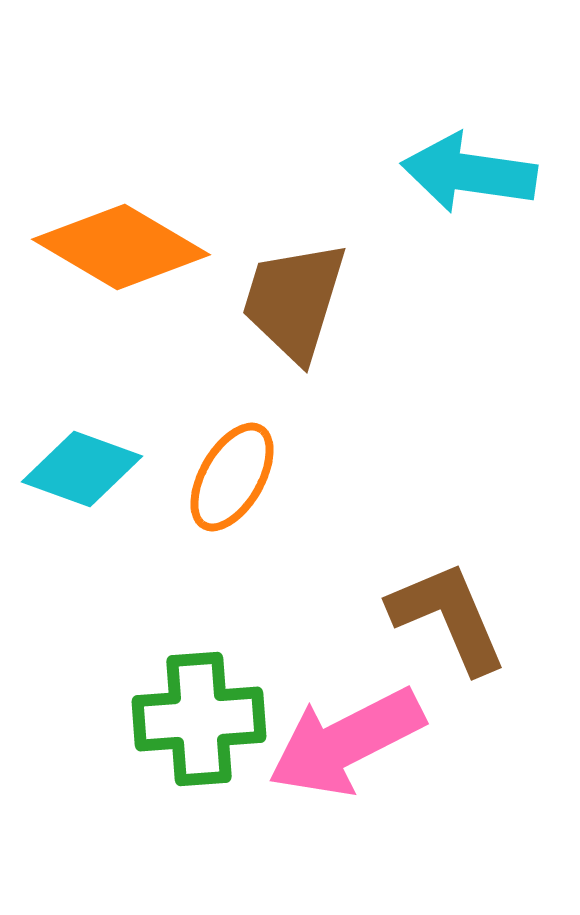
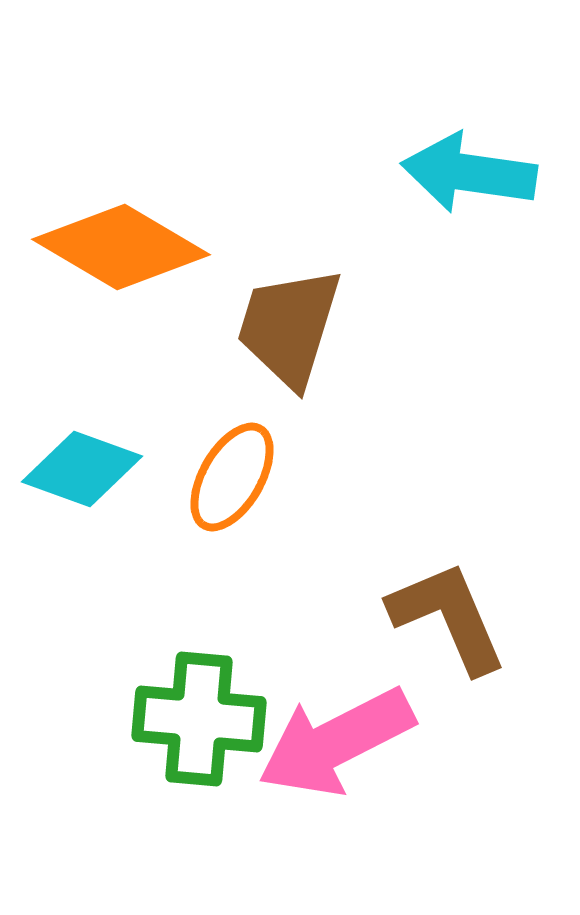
brown trapezoid: moved 5 px left, 26 px down
green cross: rotated 9 degrees clockwise
pink arrow: moved 10 px left
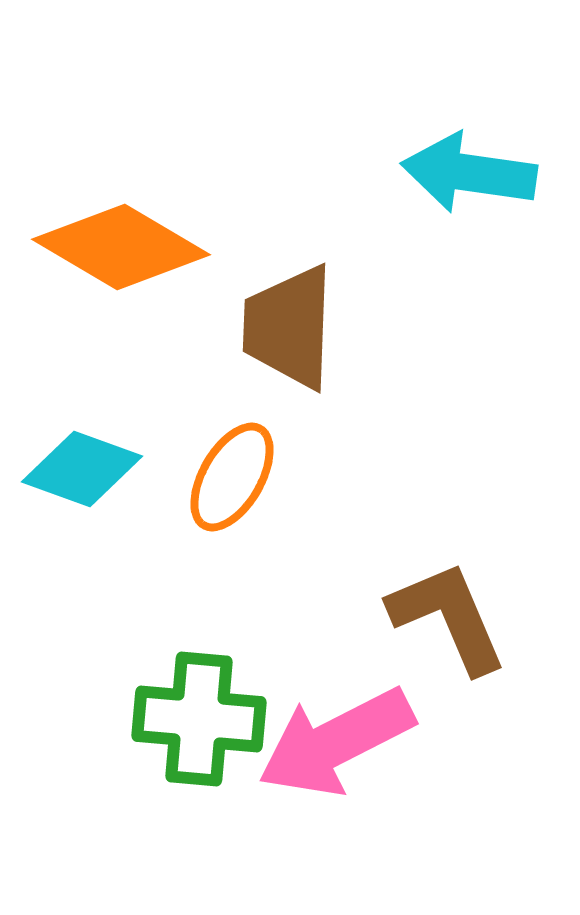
brown trapezoid: rotated 15 degrees counterclockwise
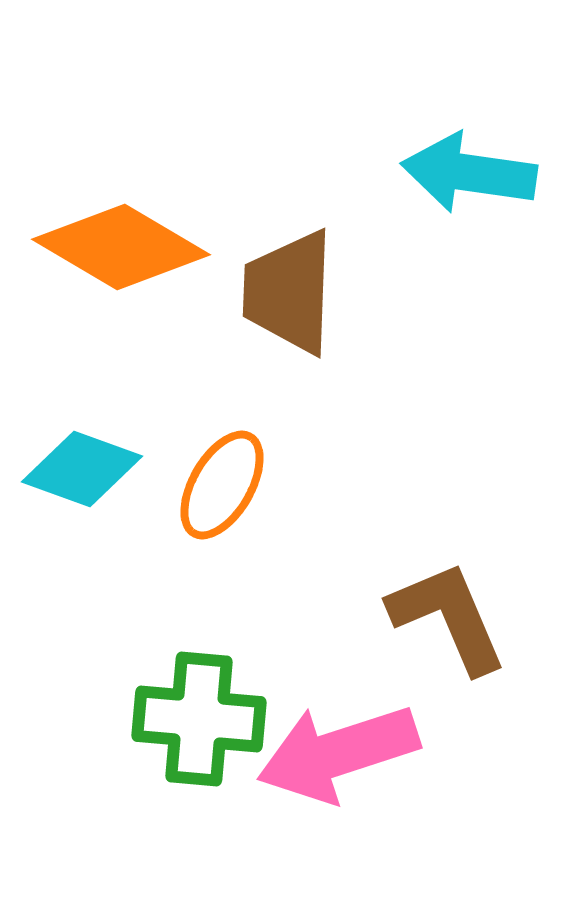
brown trapezoid: moved 35 px up
orange ellipse: moved 10 px left, 8 px down
pink arrow: moved 2 px right, 11 px down; rotated 9 degrees clockwise
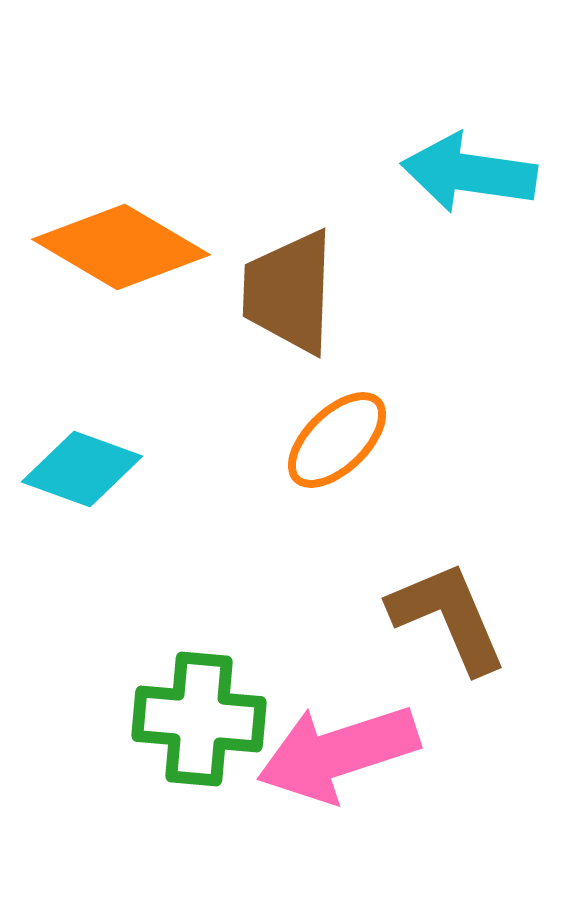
orange ellipse: moved 115 px right, 45 px up; rotated 16 degrees clockwise
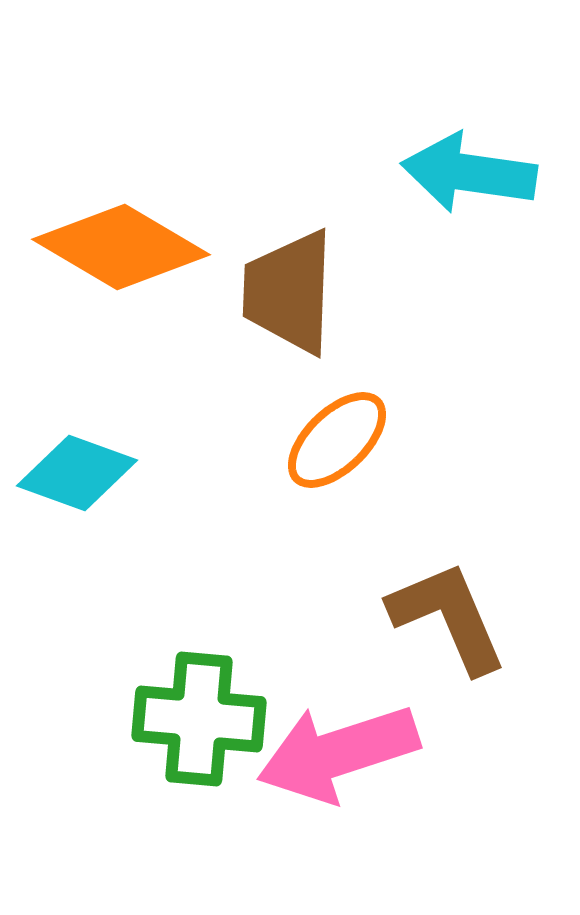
cyan diamond: moved 5 px left, 4 px down
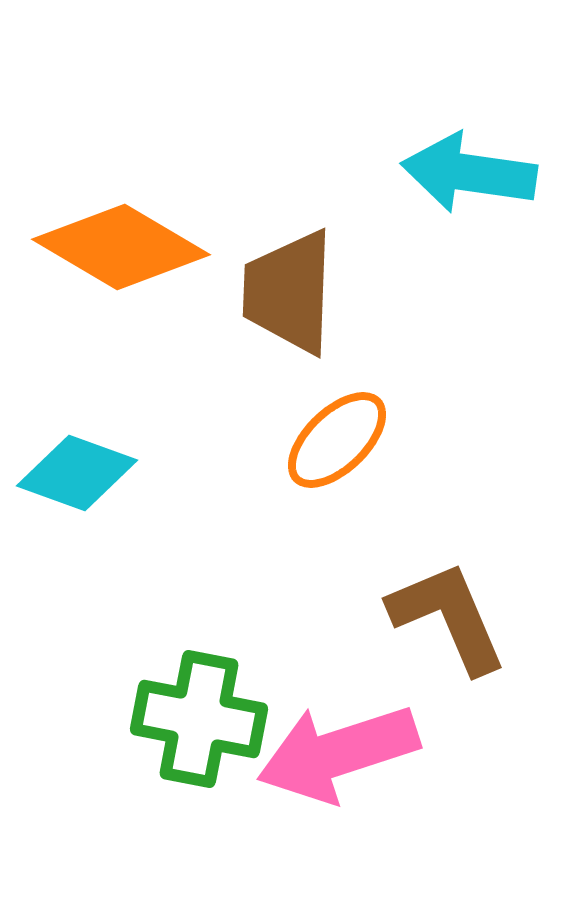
green cross: rotated 6 degrees clockwise
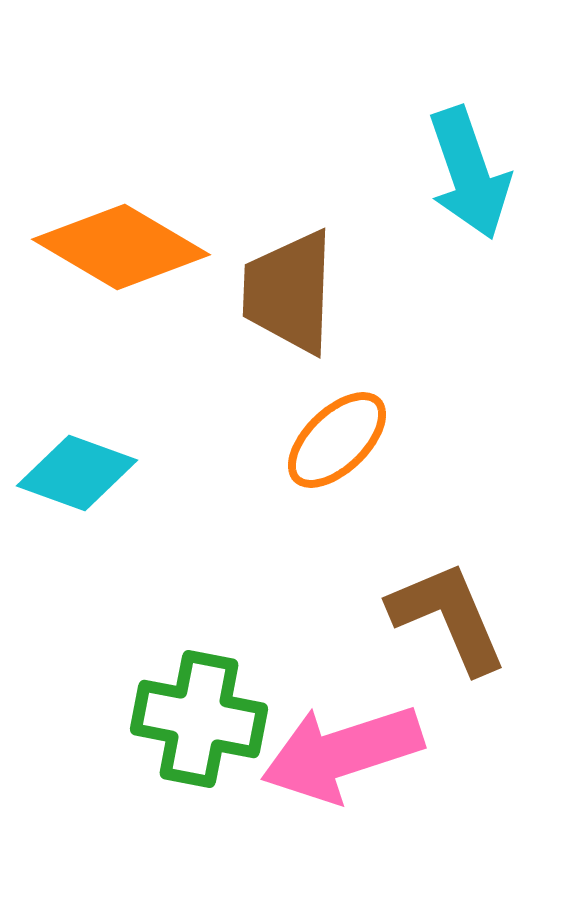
cyan arrow: rotated 117 degrees counterclockwise
pink arrow: moved 4 px right
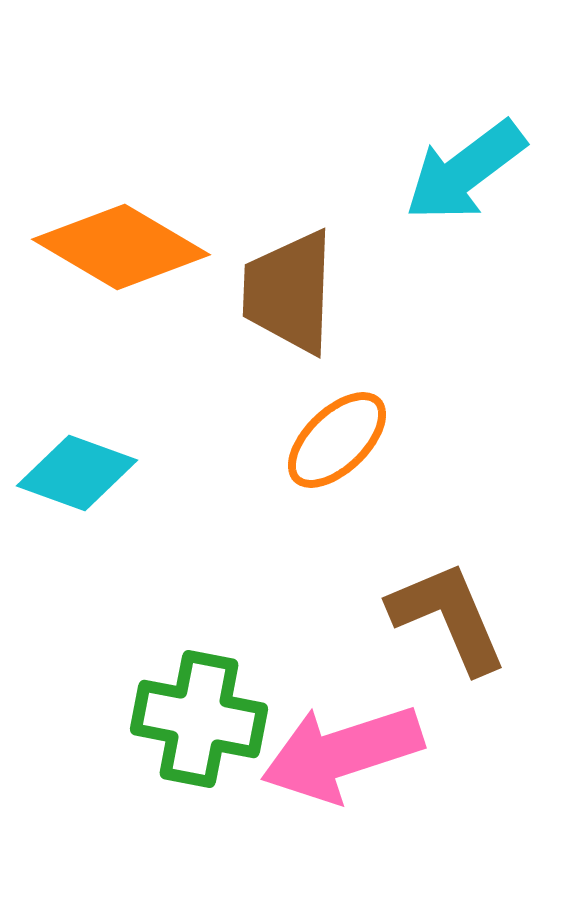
cyan arrow: moved 4 px left, 2 px up; rotated 72 degrees clockwise
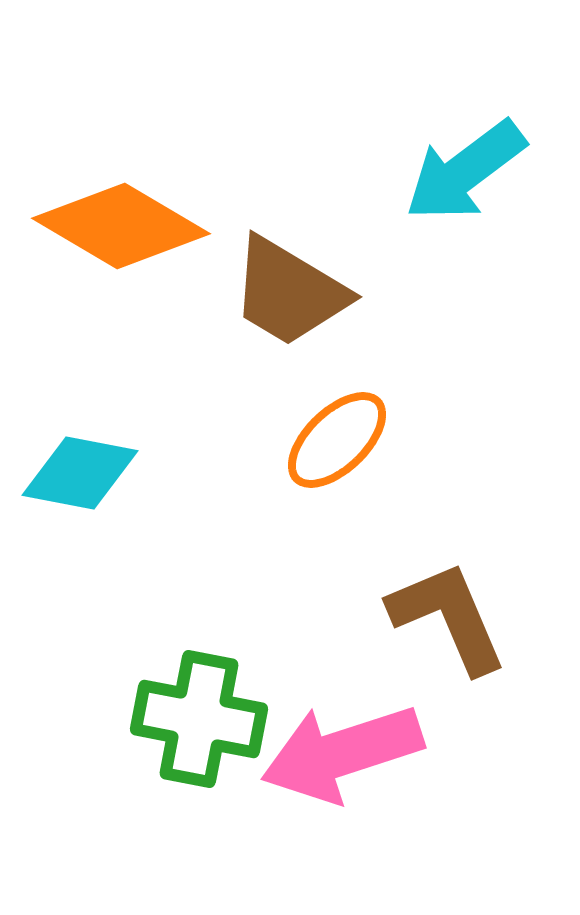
orange diamond: moved 21 px up
brown trapezoid: rotated 61 degrees counterclockwise
cyan diamond: moved 3 px right; rotated 9 degrees counterclockwise
